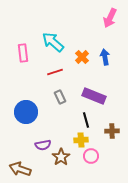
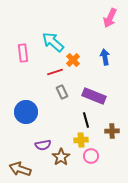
orange cross: moved 9 px left, 3 px down
gray rectangle: moved 2 px right, 5 px up
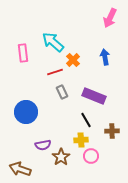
black line: rotated 14 degrees counterclockwise
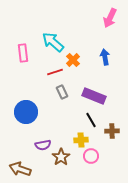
black line: moved 5 px right
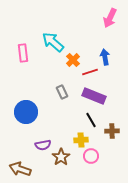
red line: moved 35 px right
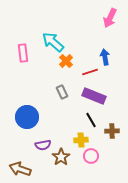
orange cross: moved 7 px left, 1 px down
blue circle: moved 1 px right, 5 px down
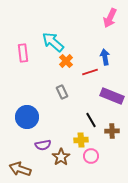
purple rectangle: moved 18 px right
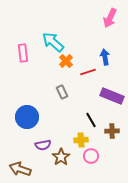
red line: moved 2 px left
